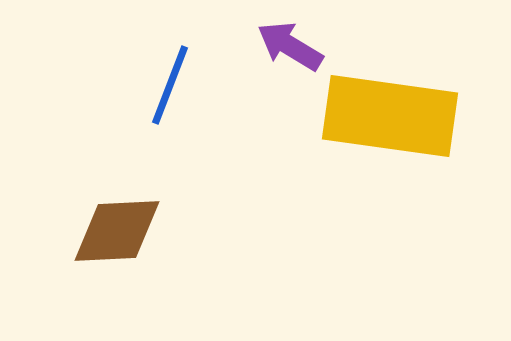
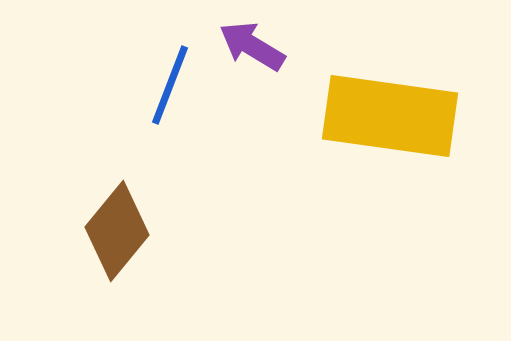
purple arrow: moved 38 px left
brown diamond: rotated 48 degrees counterclockwise
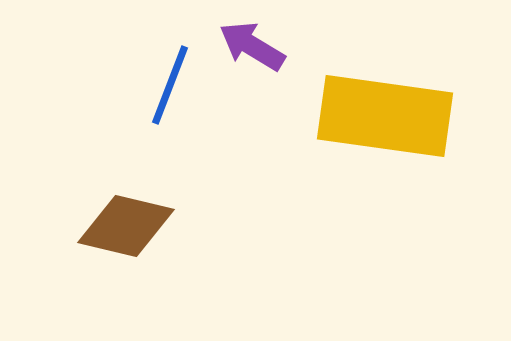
yellow rectangle: moved 5 px left
brown diamond: moved 9 px right, 5 px up; rotated 64 degrees clockwise
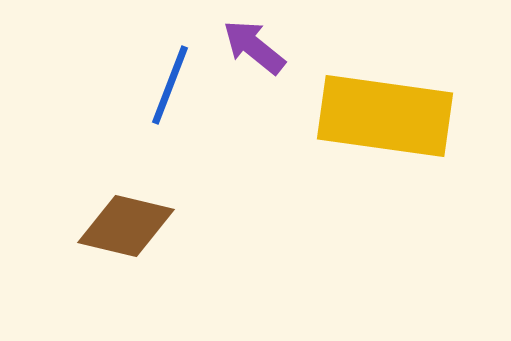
purple arrow: moved 2 px right, 1 px down; rotated 8 degrees clockwise
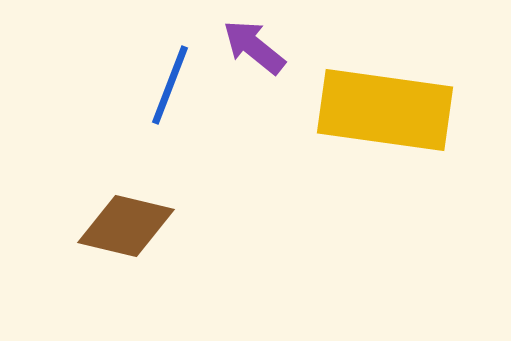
yellow rectangle: moved 6 px up
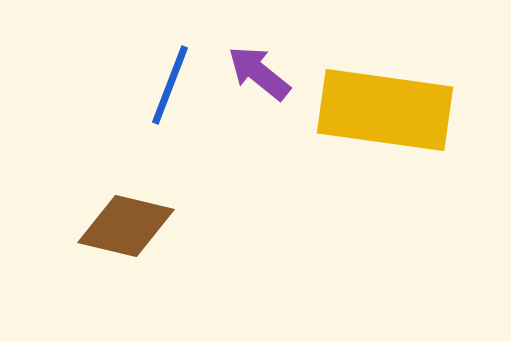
purple arrow: moved 5 px right, 26 px down
